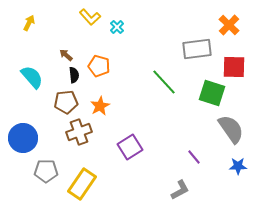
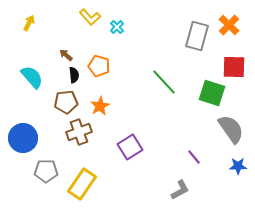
gray rectangle: moved 13 px up; rotated 68 degrees counterclockwise
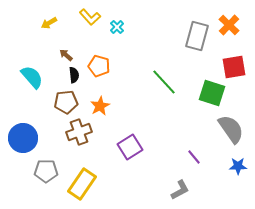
yellow arrow: moved 20 px right; rotated 147 degrees counterclockwise
red square: rotated 10 degrees counterclockwise
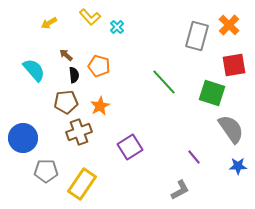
red square: moved 2 px up
cyan semicircle: moved 2 px right, 7 px up
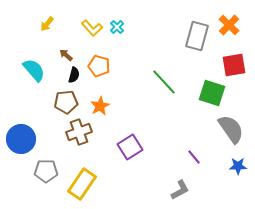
yellow L-shape: moved 2 px right, 11 px down
yellow arrow: moved 2 px left, 1 px down; rotated 21 degrees counterclockwise
black semicircle: rotated 21 degrees clockwise
blue circle: moved 2 px left, 1 px down
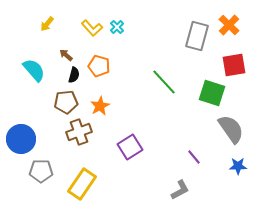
gray pentagon: moved 5 px left
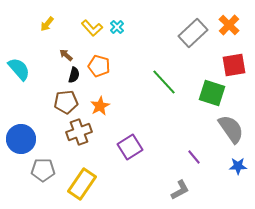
gray rectangle: moved 4 px left, 3 px up; rotated 32 degrees clockwise
cyan semicircle: moved 15 px left, 1 px up
gray pentagon: moved 2 px right, 1 px up
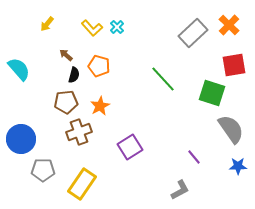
green line: moved 1 px left, 3 px up
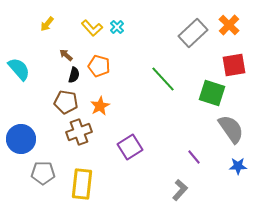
brown pentagon: rotated 15 degrees clockwise
gray pentagon: moved 3 px down
yellow rectangle: rotated 28 degrees counterclockwise
gray L-shape: rotated 20 degrees counterclockwise
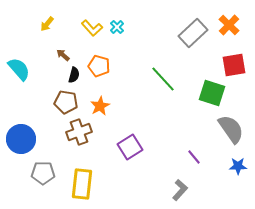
brown arrow: moved 3 px left
